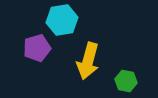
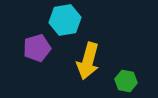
cyan hexagon: moved 3 px right
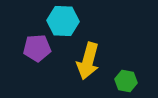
cyan hexagon: moved 2 px left, 1 px down; rotated 12 degrees clockwise
purple pentagon: rotated 12 degrees clockwise
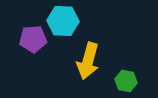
purple pentagon: moved 4 px left, 9 px up
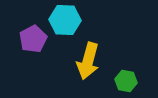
cyan hexagon: moved 2 px right, 1 px up
purple pentagon: rotated 24 degrees counterclockwise
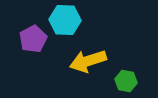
yellow arrow: rotated 57 degrees clockwise
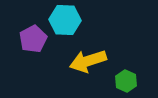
green hexagon: rotated 15 degrees clockwise
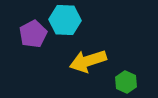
purple pentagon: moved 5 px up
green hexagon: moved 1 px down
